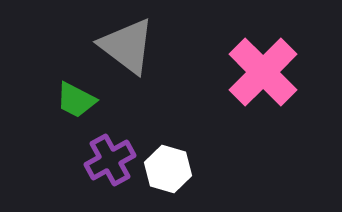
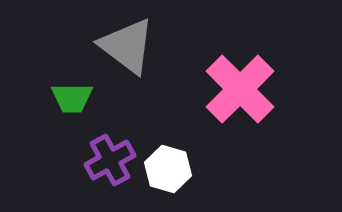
pink cross: moved 23 px left, 17 px down
green trapezoid: moved 4 px left, 2 px up; rotated 27 degrees counterclockwise
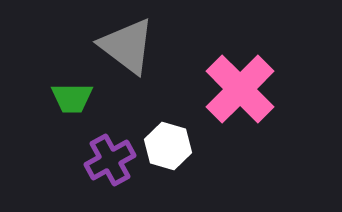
white hexagon: moved 23 px up
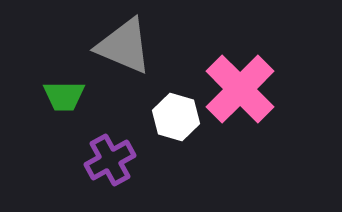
gray triangle: moved 3 px left; rotated 14 degrees counterclockwise
green trapezoid: moved 8 px left, 2 px up
white hexagon: moved 8 px right, 29 px up
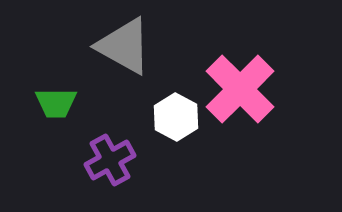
gray triangle: rotated 6 degrees clockwise
green trapezoid: moved 8 px left, 7 px down
white hexagon: rotated 12 degrees clockwise
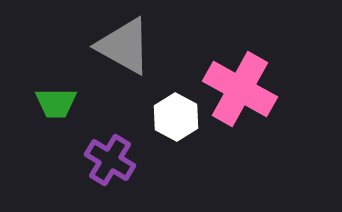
pink cross: rotated 16 degrees counterclockwise
purple cross: rotated 30 degrees counterclockwise
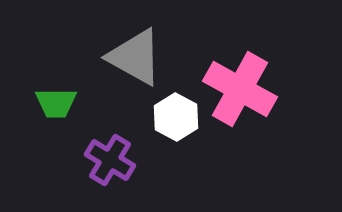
gray triangle: moved 11 px right, 11 px down
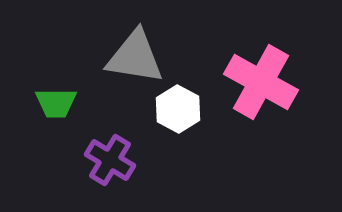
gray triangle: rotated 20 degrees counterclockwise
pink cross: moved 21 px right, 7 px up
white hexagon: moved 2 px right, 8 px up
